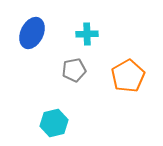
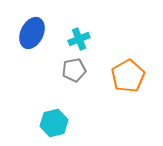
cyan cross: moved 8 px left, 5 px down; rotated 20 degrees counterclockwise
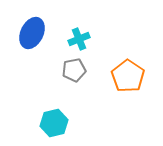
orange pentagon: rotated 8 degrees counterclockwise
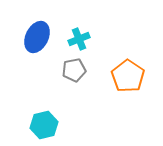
blue ellipse: moved 5 px right, 4 px down
cyan hexagon: moved 10 px left, 2 px down
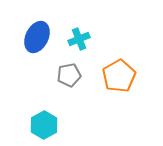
gray pentagon: moved 5 px left, 5 px down
orange pentagon: moved 9 px left; rotated 8 degrees clockwise
cyan hexagon: rotated 16 degrees counterclockwise
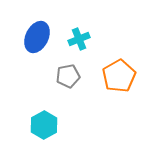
gray pentagon: moved 1 px left, 1 px down
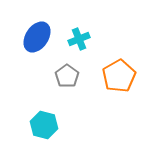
blue ellipse: rotated 8 degrees clockwise
gray pentagon: moved 1 px left; rotated 25 degrees counterclockwise
cyan hexagon: rotated 16 degrees counterclockwise
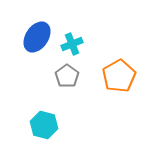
cyan cross: moved 7 px left, 5 px down
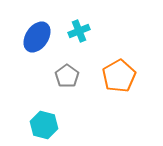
cyan cross: moved 7 px right, 13 px up
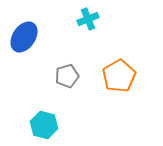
cyan cross: moved 9 px right, 12 px up
blue ellipse: moved 13 px left
gray pentagon: rotated 20 degrees clockwise
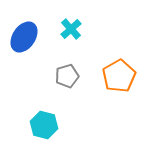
cyan cross: moved 17 px left, 10 px down; rotated 20 degrees counterclockwise
